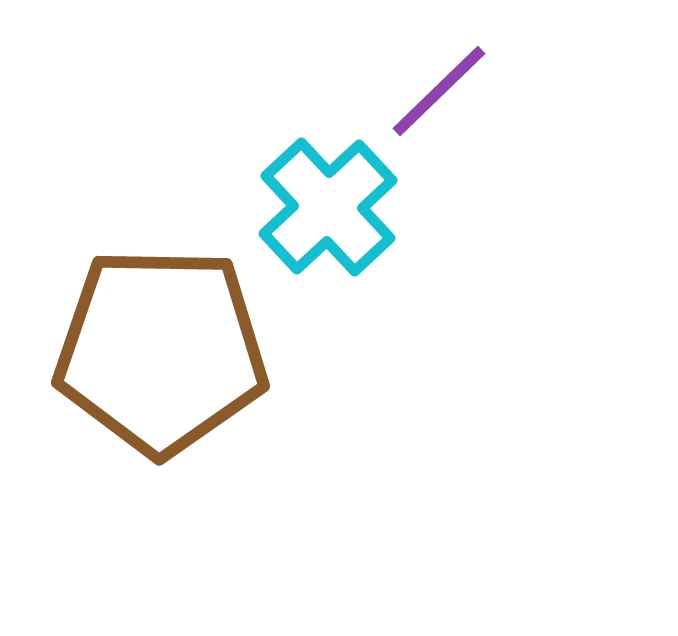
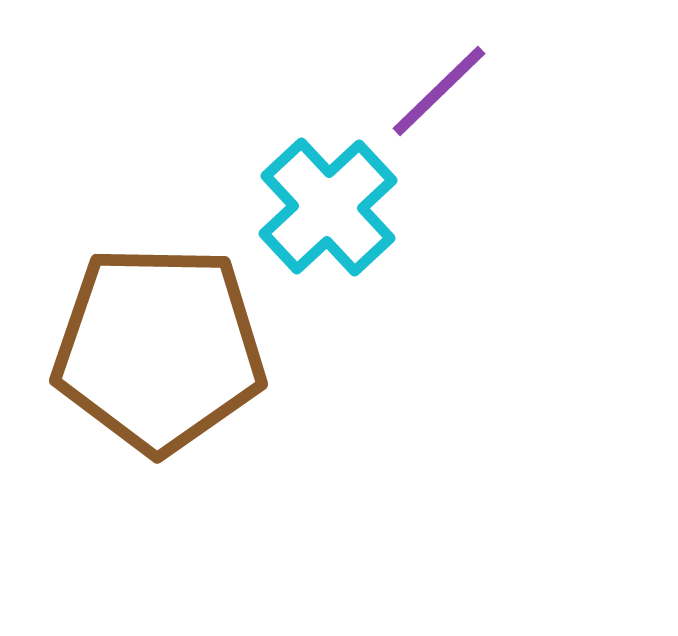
brown pentagon: moved 2 px left, 2 px up
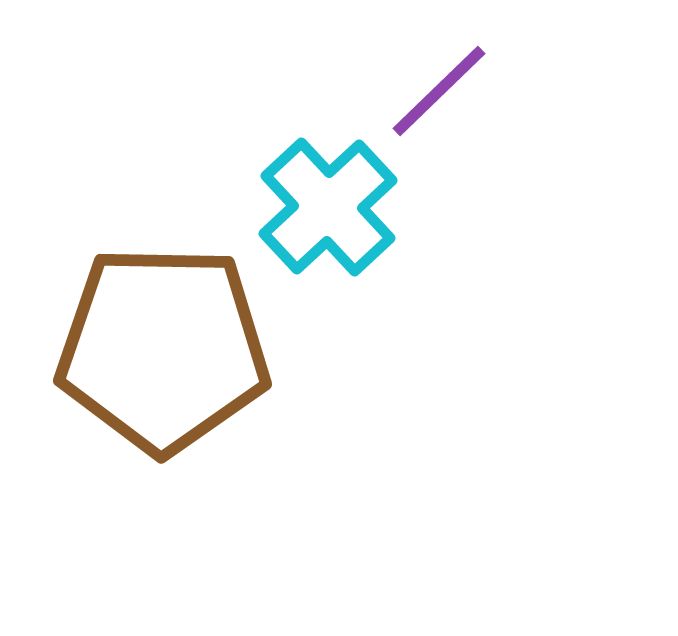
brown pentagon: moved 4 px right
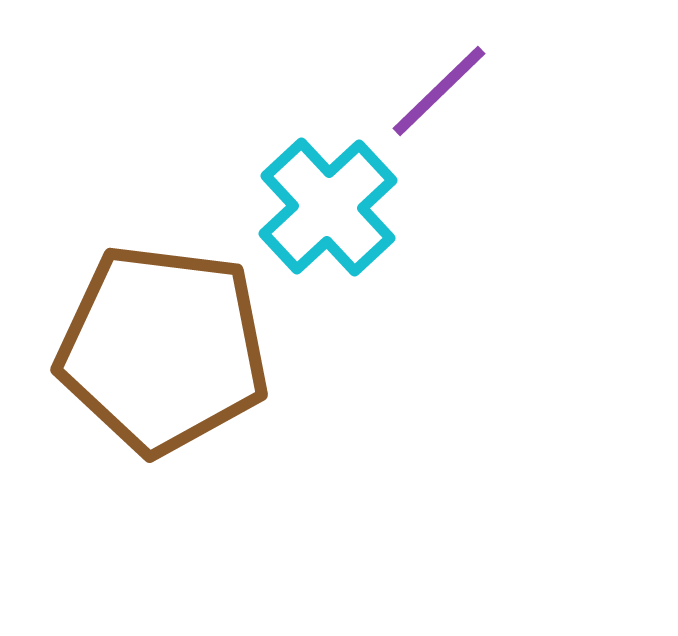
brown pentagon: rotated 6 degrees clockwise
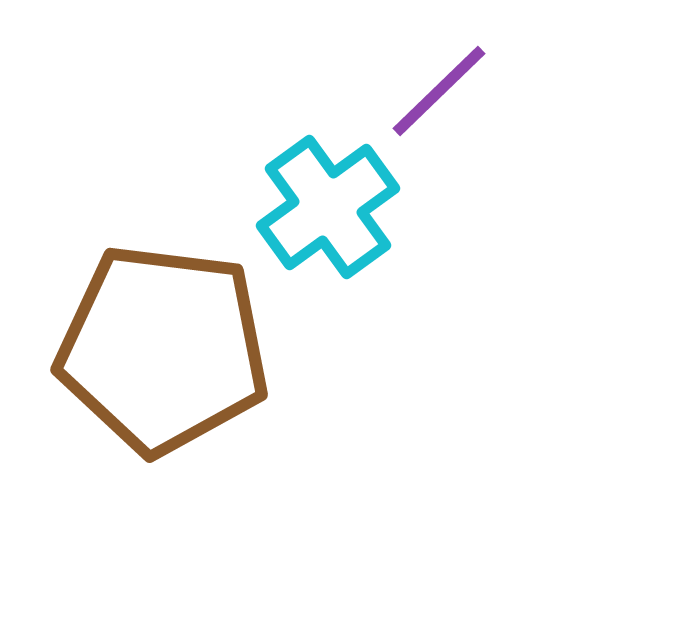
cyan cross: rotated 7 degrees clockwise
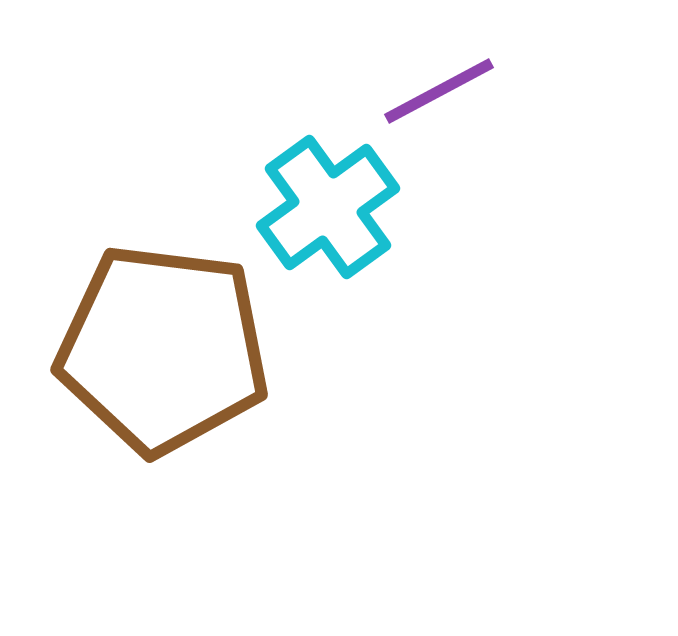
purple line: rotated 16 degrees clockwise
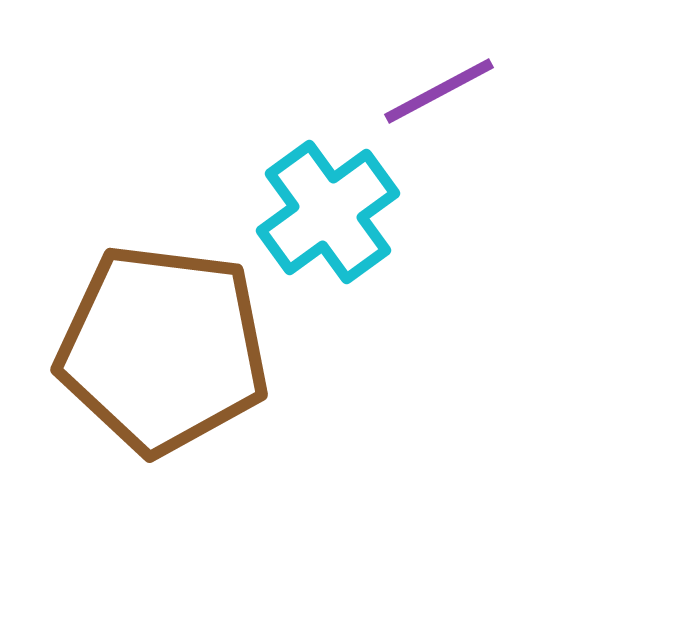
cyan cross: moved 5 px down
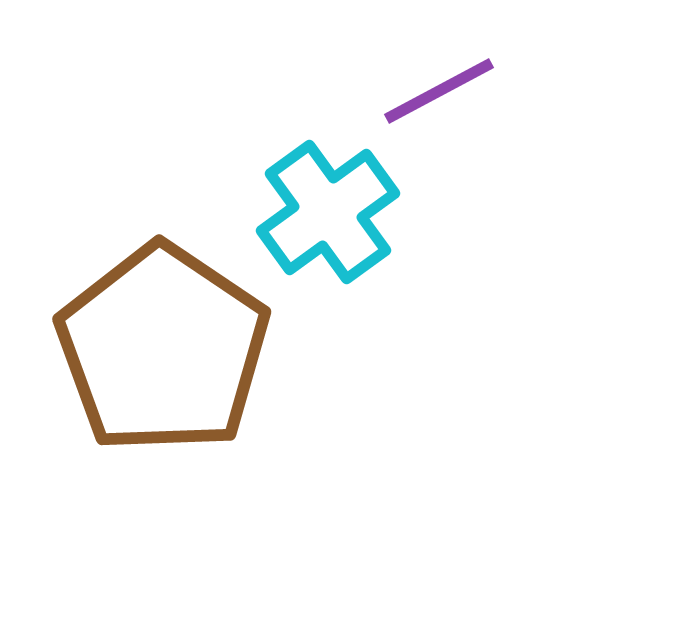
brown pentagon: rotated 27 degrees clockwise
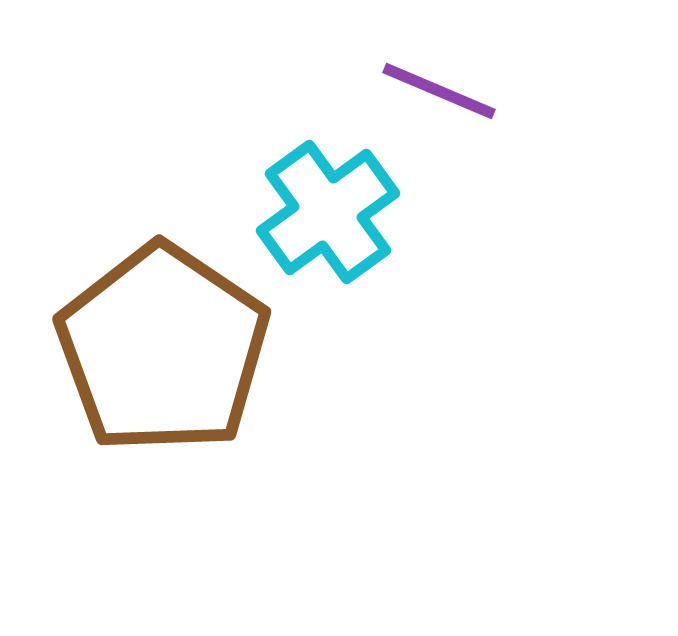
purple line: rotated 51 degrees clockwise
